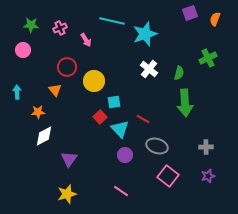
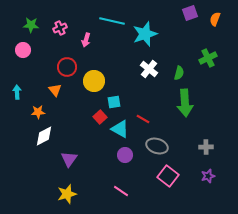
pink arrow: rotated 48 degrees clockwise
cyan triangle: rotated 18 degrees counterclockwise
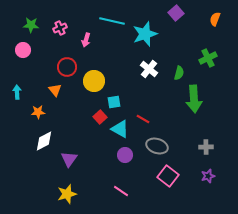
purple square: moved 14 px left; rotated 21 degrees counterclockwise
green arrow: moved 9 px right, 4 px up
white diamond: moved 5 px down
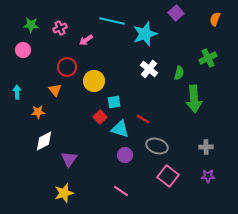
pink arrow: rotated 40 degrees clockwise
cyan triangle: rotated 12 degrees counterclockwise
purple star: rotated 16 degrees clockwise
yellow star: moved 3 px left, 1 px up
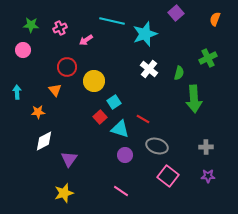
cyan square: rotated 24 degrees counterclockwise
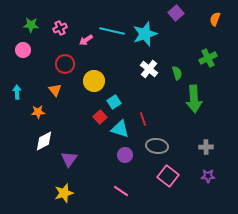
cyan line: moved 10 px down
red circle: moved 2 px left, 3 px up
green semicircle: moved 2 px left; rotated 32 degrees counterclockwise
red line: rotated 40 degrees clockwise
gray ellipse: rotated 10 degrees counterclockwise
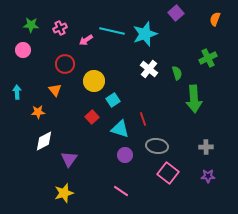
cyan square: moved 1 px left, 2 px up
red square: moved 8 px left
pink square: moved 3 px up
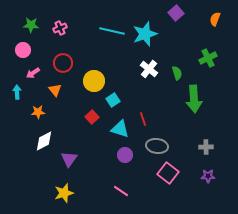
pink arrow: moved 53 px left, 33 px down
red circle: moved 2 px left, 1 px up
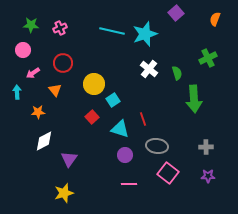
yellow circle: moved 3 px down
pink line: moved 8 px right, 7 px up; rotated 35 degrees counterclockwise
